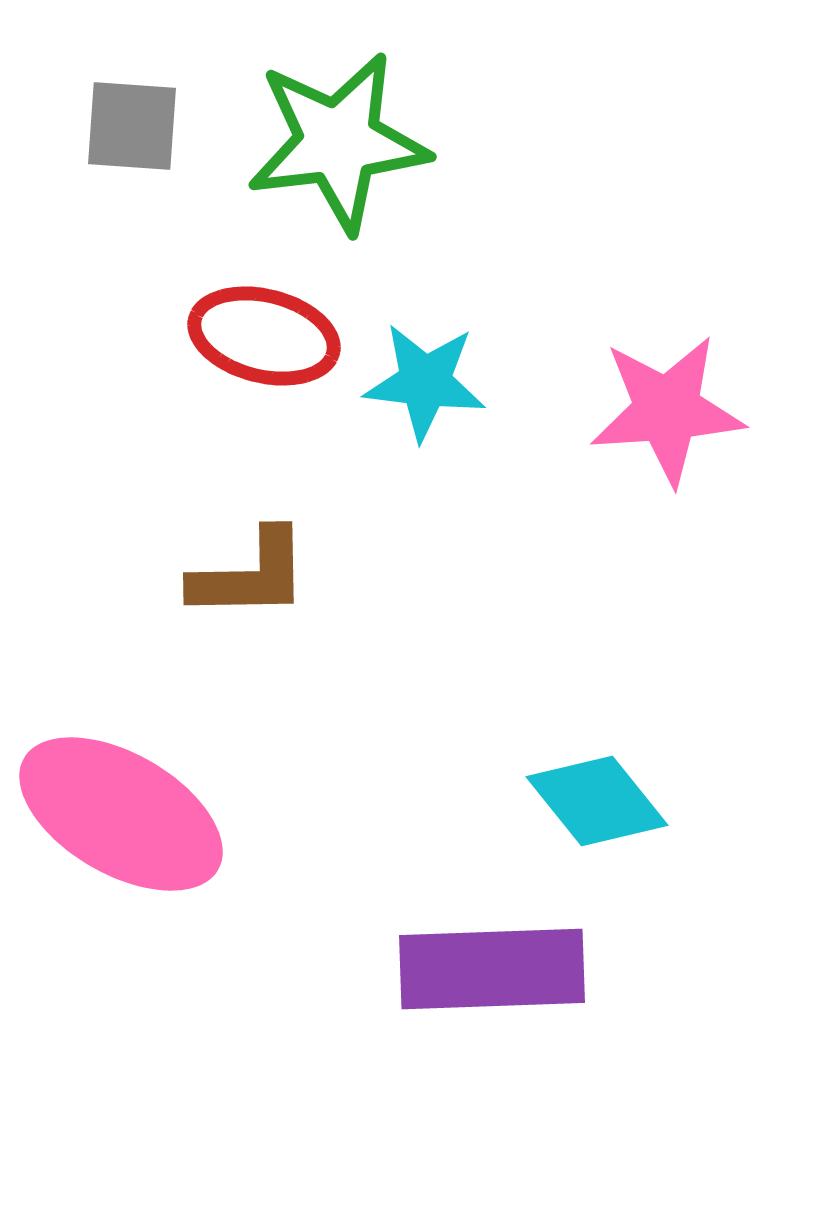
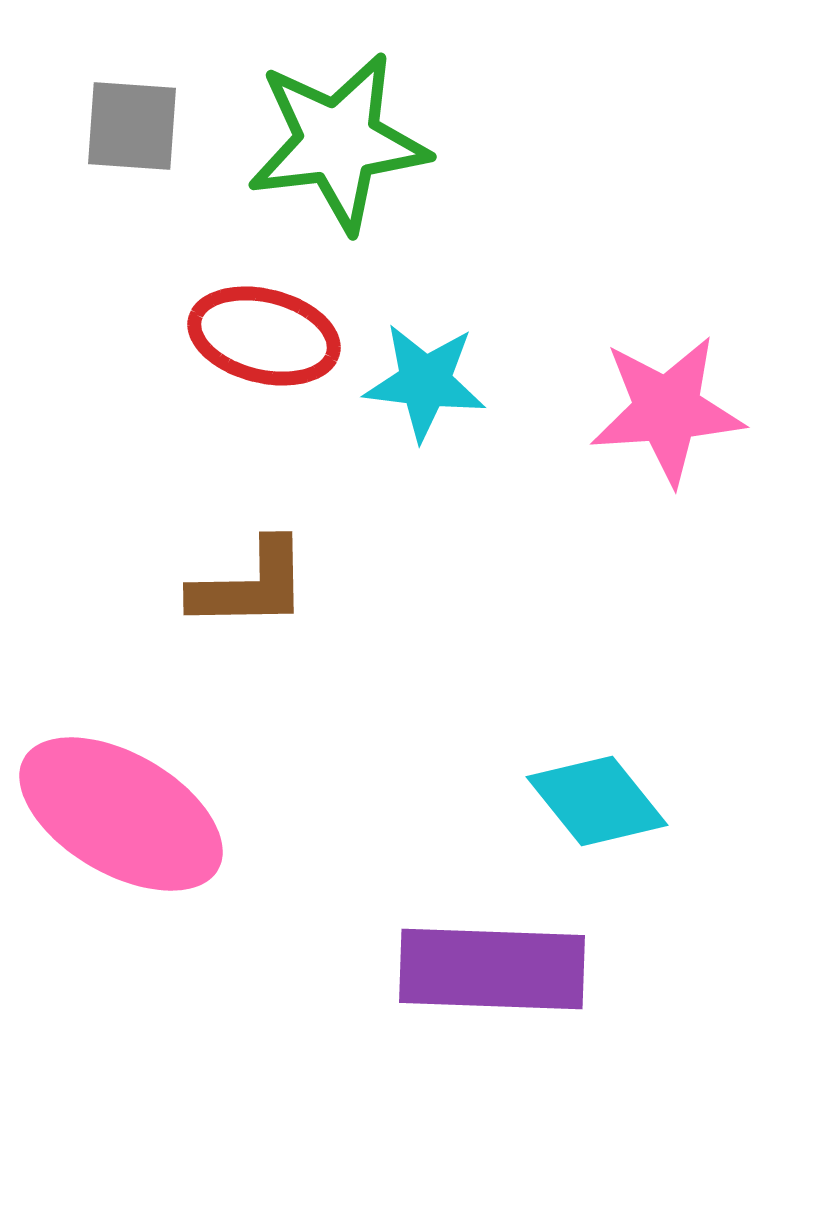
brown L-shape: moved 10 px down
purple rectangle: rotated 4 degrees clockwise
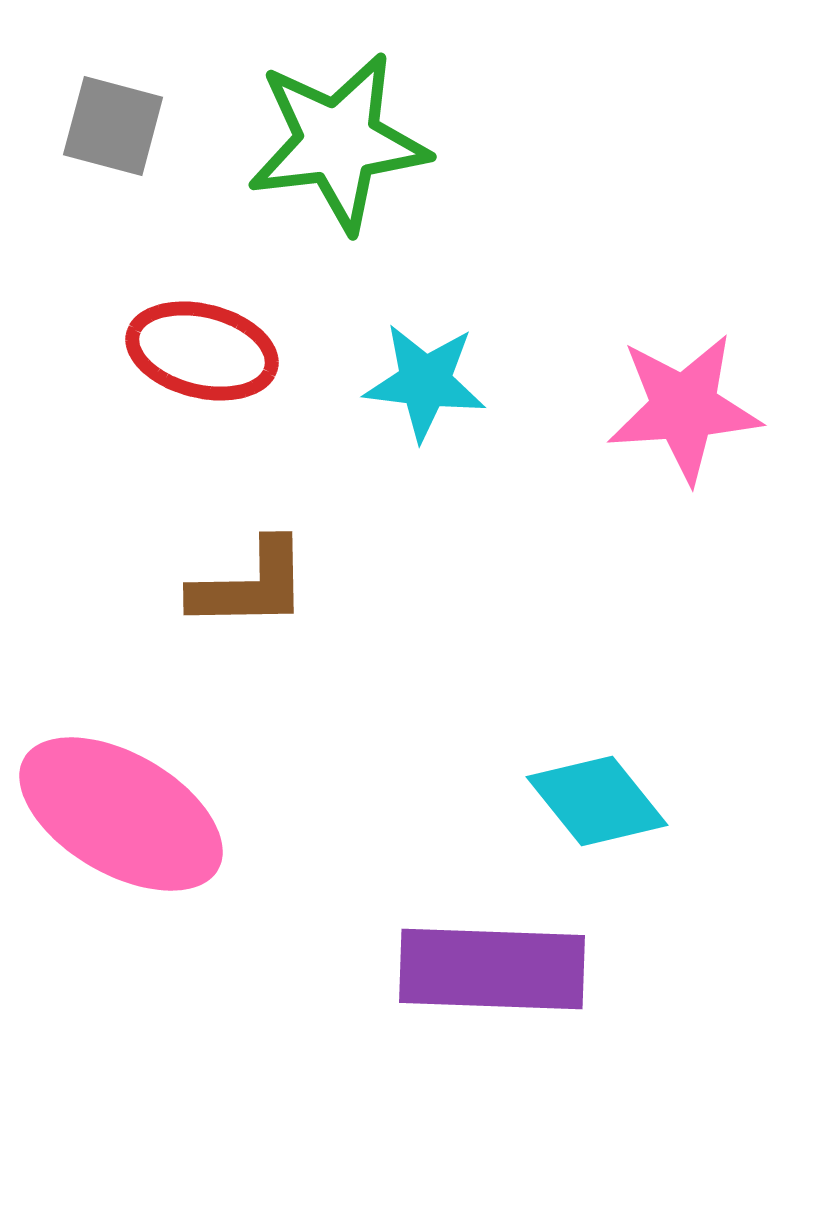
gray square: moved 19 px left; rotated 11 degrees clockwise
red ellipse: moved 62 px left, 15 px down
pink star: moved 17 px right, 2 px up
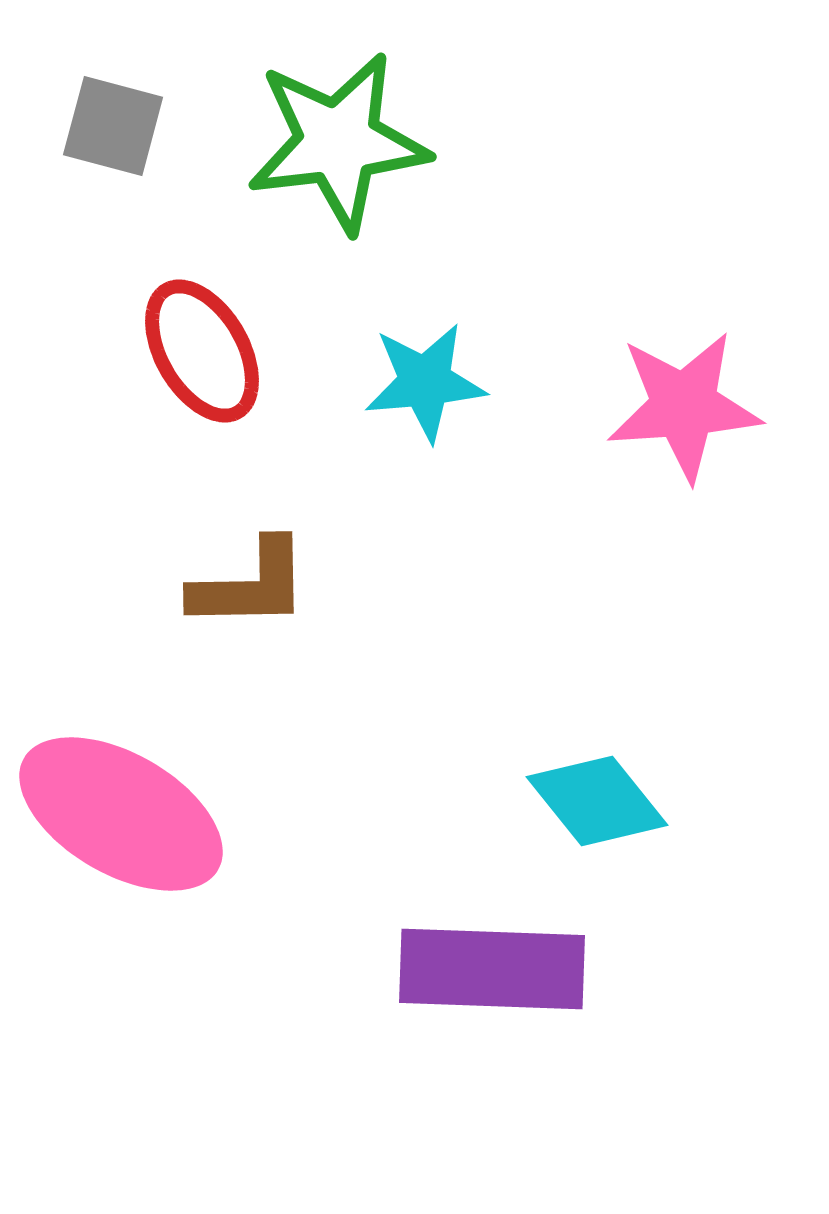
red ellipse: rotated 46 degrees clockwise
cyan star: rotated 12 degrees counterclockwise
pink star: moved 2 px up
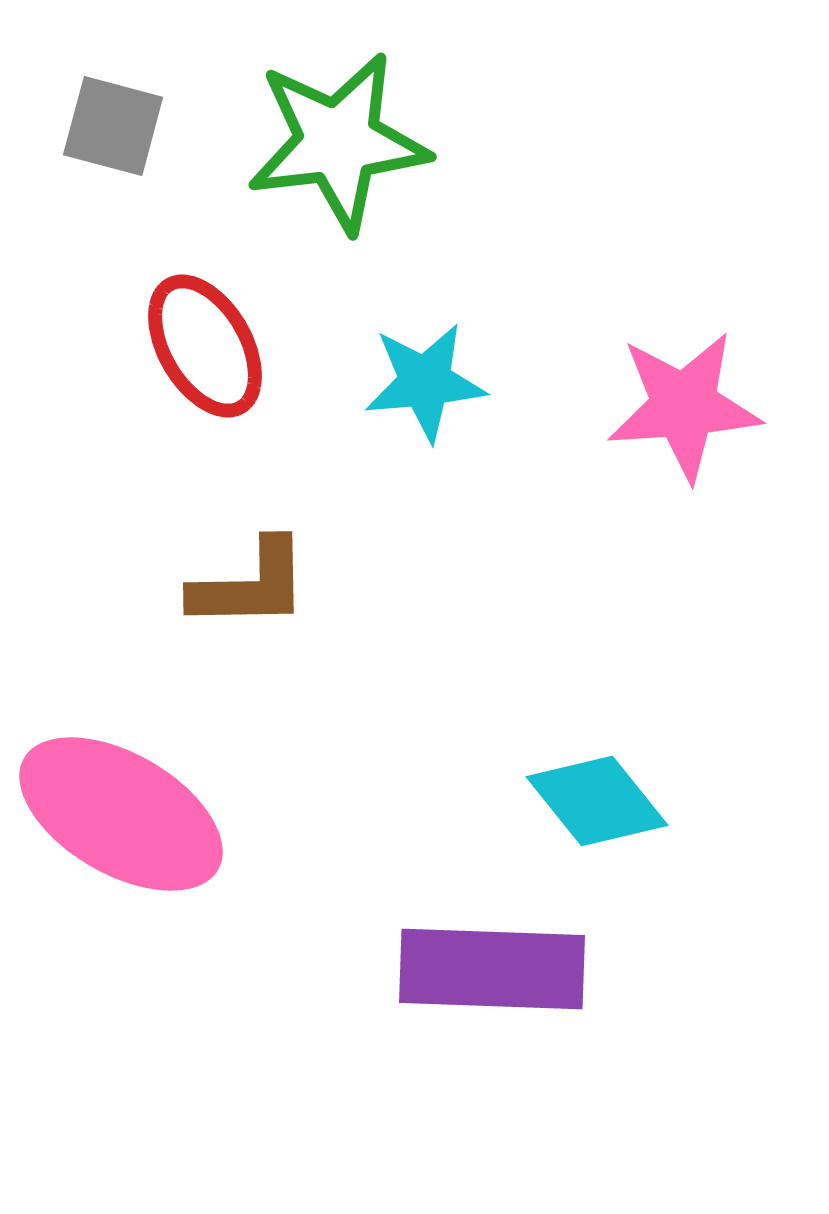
red ellipse: moved 3 px right, 5 px up
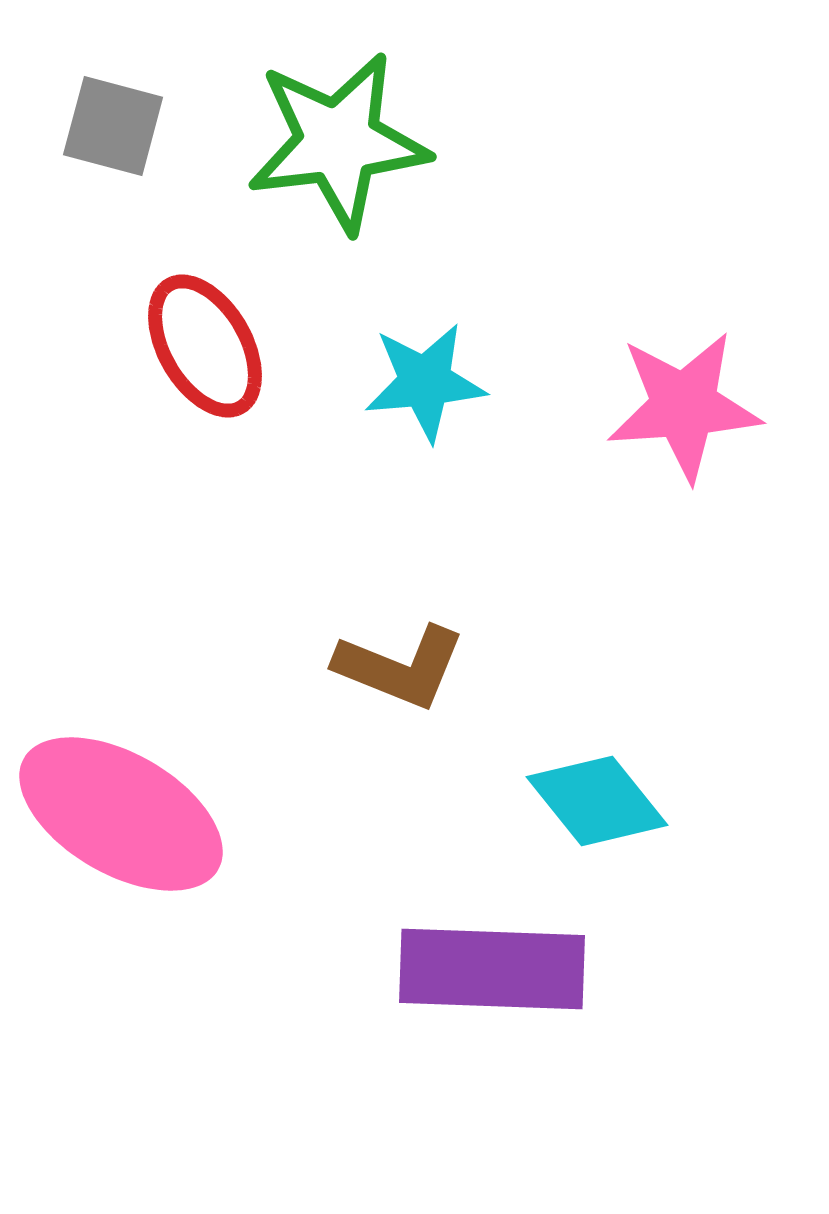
brown L-shape: moved 150 px right, 82 px down; rotated 23 degrees clockwise
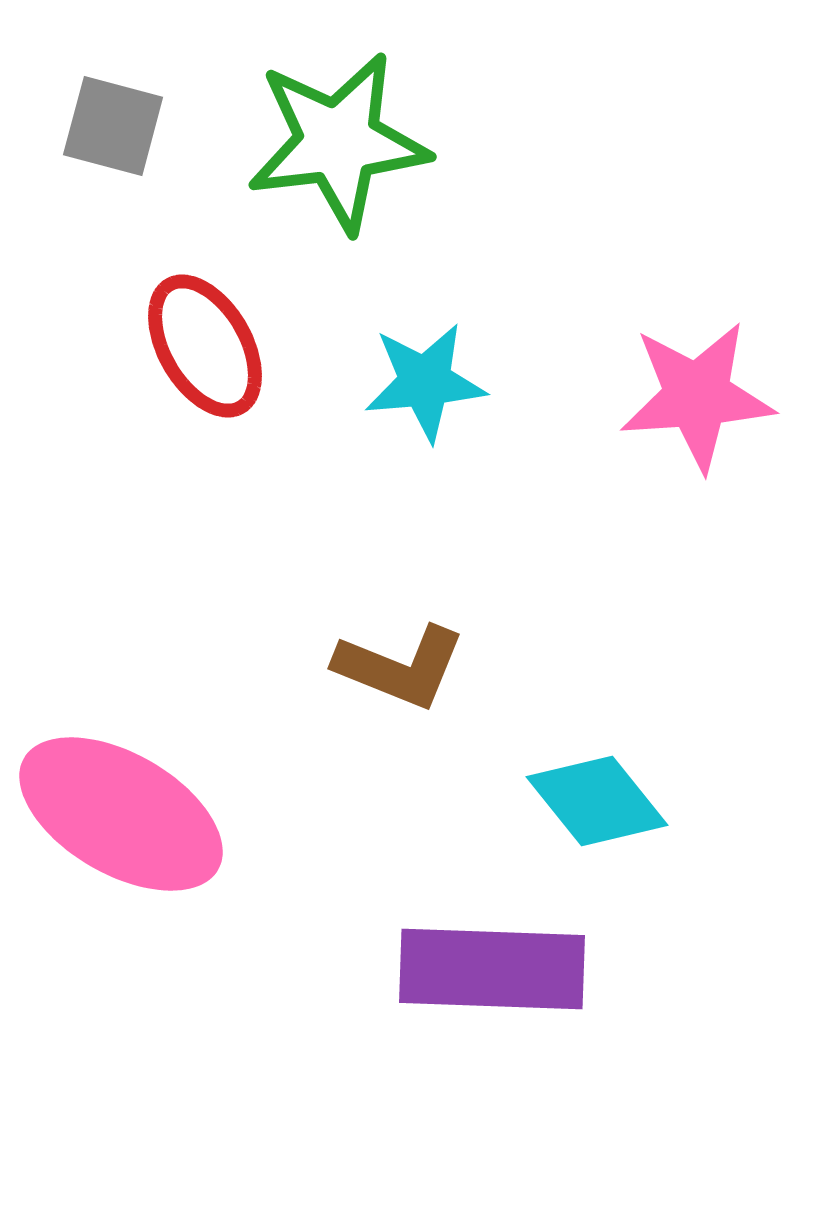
pink star: moved 13 px right, 10 px up
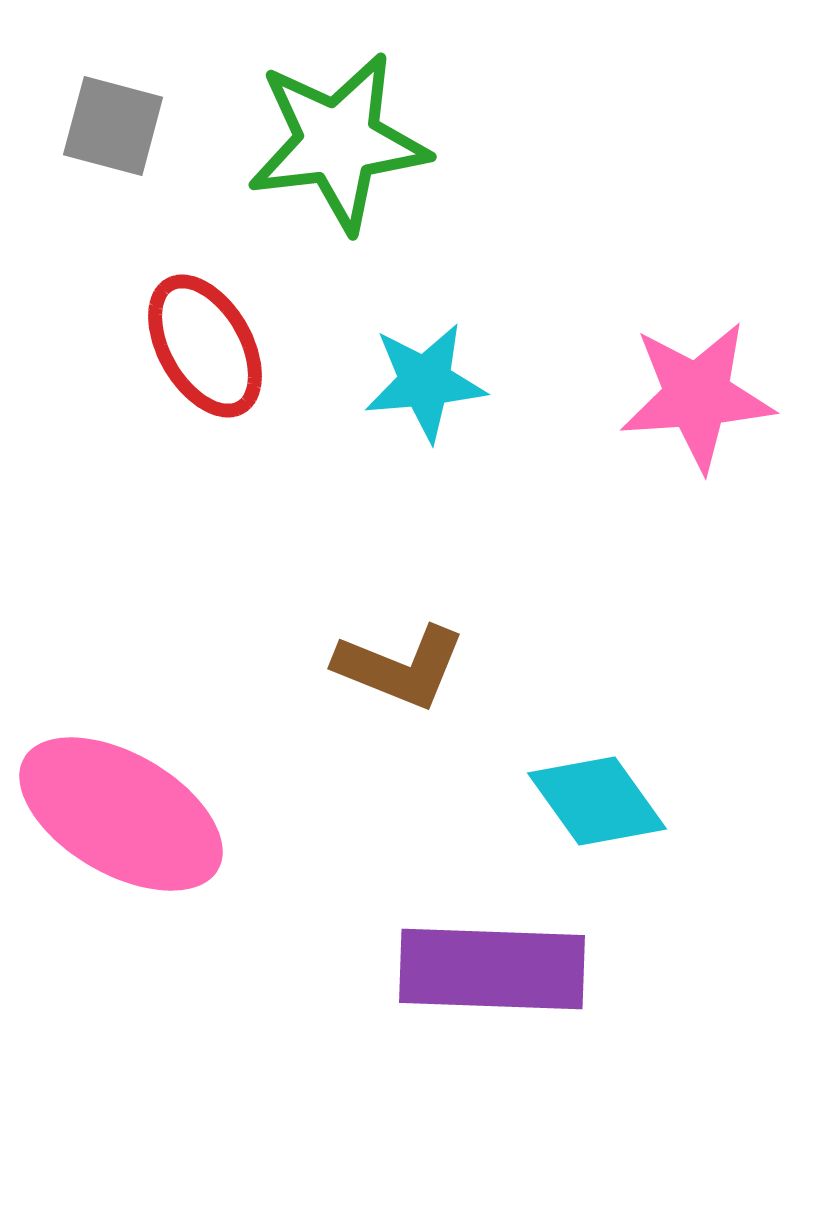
cyan diamond: rotated 3 degrees clockwise
